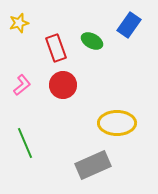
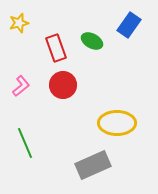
pink L-shape: moved 1 px left, 1 px down
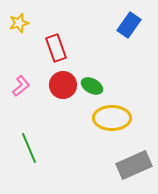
green ellipse: moved 45 px down
yellow ellipse: moved 5 px left, 5 px up
green line: moved 4 px right, 5 px down
gray rectangle: moved 41 px right
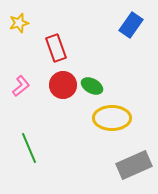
blue rectangle: moved 2 px right
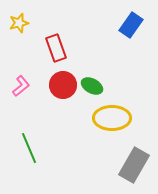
gray rectangle: rotated 36 degrees counterclockwise
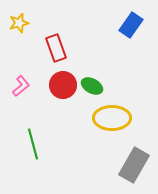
green line: moved 4 px right, 4 px up; rotated 8 degrees clockwise
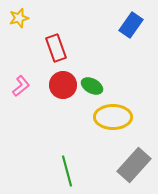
yellow star: moved 5 px up
yellow ellipse: moved 1 px right, 1 px up
green line: moved 34 px right, 27 px down
gray rectangle: rotated 12 degrees clockwise
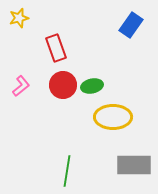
green ellipse: rotated 40 degrees counterclockwise
gray rectangle: rotated 48 degrees clockwise
green line: rotated 24 degrees clockwise
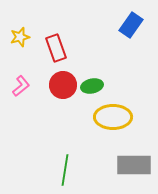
yellow star: moved 1 px right, 19 px down
green line: moved 2 px left, 1 px up
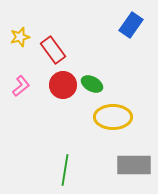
red rectangle: moved 3 px left, 2 px down; rotated 16 degrees counterclockwise
green ellipse: moved 2 px up; rotated 40 degrees clockwise
